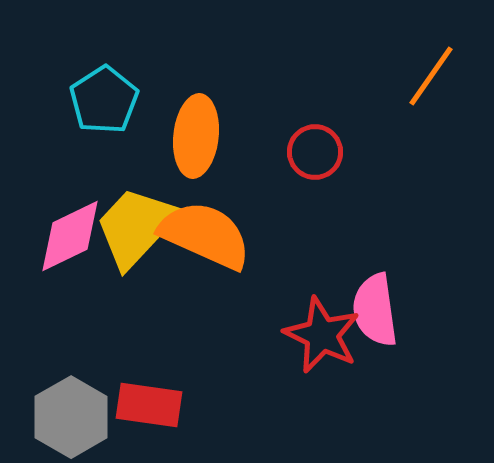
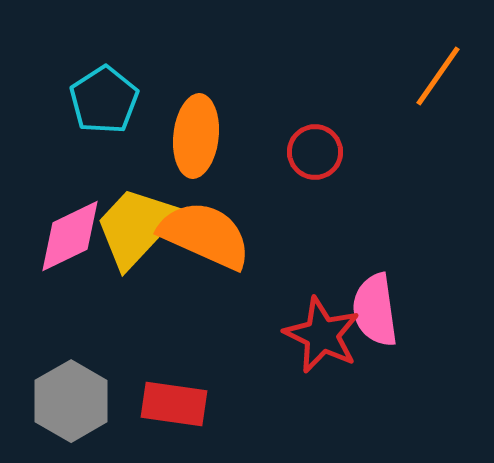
orange line: moved 7 px right
red rectangle: moved 25 px right, 1 px up
gray hexagon: moved 16 px up
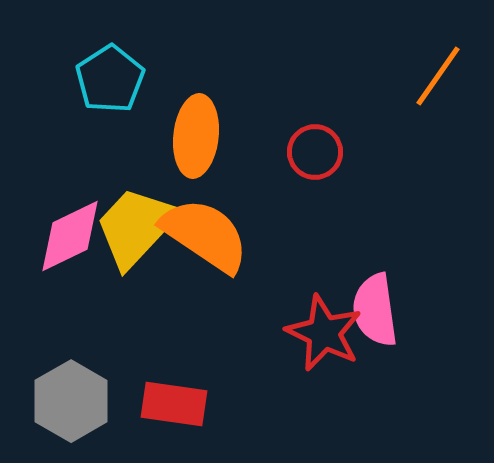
cyan pentagon: moved 6 px right, 21 px up
orange semicircle: rotated 10 degrees clockwise
red star: moved 2 px right, 2 px up
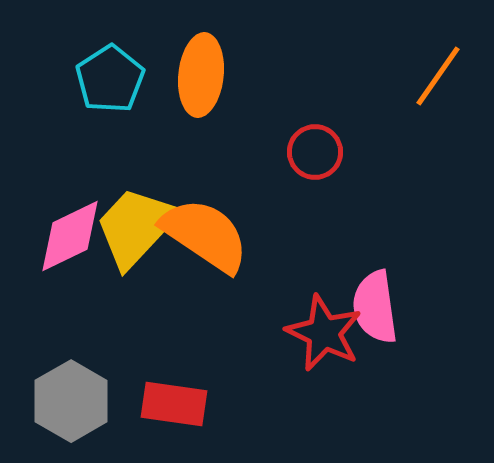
orange ellipse: moved 5 px right, 61 px up
pink semicircle: moved 3 px up
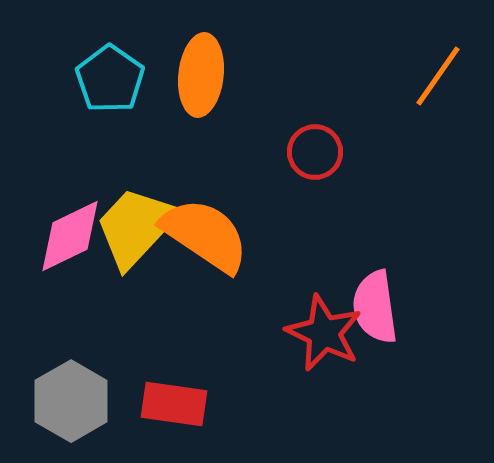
cyan pentagon: rotated 4 degrees counterclockwise
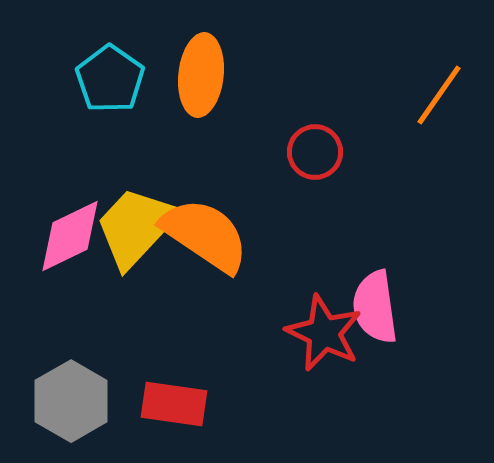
orange line: moved 1 px right, 19 px down
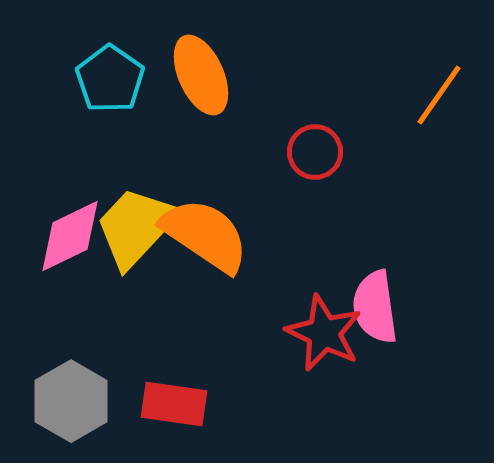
orange ellipse: rotated 30 degrees counterclockwise
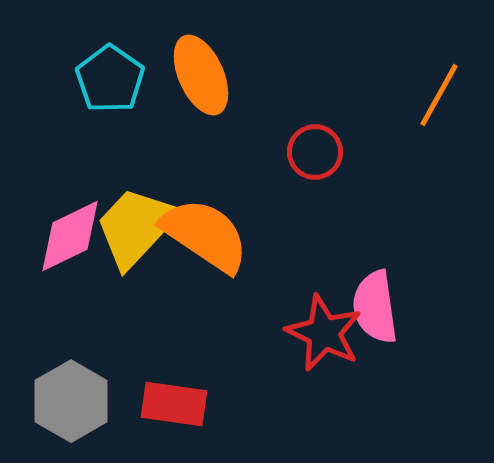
orange line: rotated 6 degrees counterclockwise
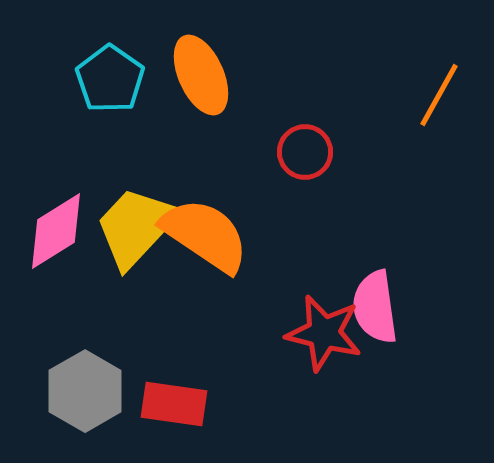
red circle: moved 10 px left
pink diamond: moved 14 px left, 5 px up; rotated 6 degrees counterclockwise
red star: rotated 12 degrees counterclockwise
gray hexagon: moved 14 px right, 10 px up
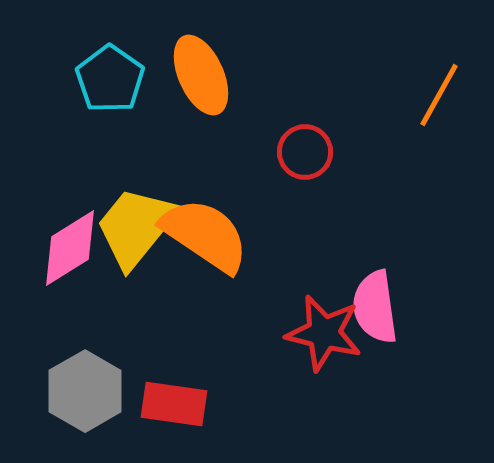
yellow trapezoid: rotated 4 degrees counterclockwise
pink diamond: moved 14 px right, 17 px down
